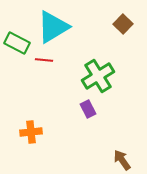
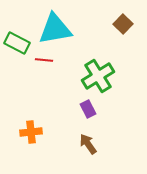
cyan triangle: moved 2 px right, 2 px down; rotated 21 degrees clockwise
brown arrow: moved 34 px left, 16 px up
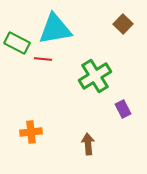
red line: moved 1 px left, 1 px up
green cross: moved 3 px left
purple rectangle: moved 35 px right
brown arrow: rotated 30 degrees clockwise
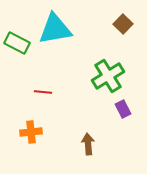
red line: moved 33 px down
green cross: moved 13 px right
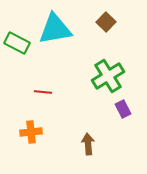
brown square: moved 17 px left, 2 px up
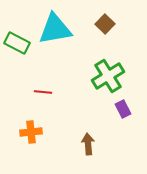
brown square: moved 1 px left, 2 px down
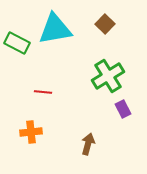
brown arrow: rotated 20 degrees clockwise
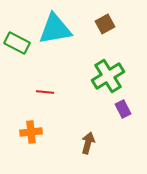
brown square: rotated 18 degrees clockwise
red line: moved 2 px right
brown arrow: moved 1 px up
